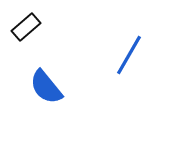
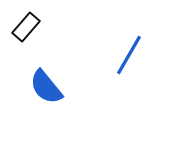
black rectangle: rotated 8 degrees counterclockwise
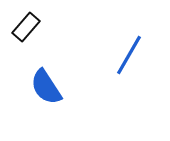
blue semicircle: rotated 6 degrees clockwise
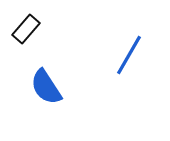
black rectangle: moved 2 px down
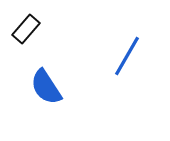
blue line: moved 2 px left, 1 px down
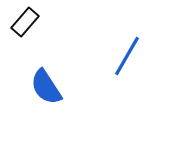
black rectangle: moved 1 px left, 7 px up
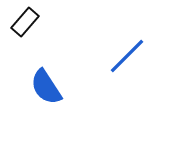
blue line: rotated 15 degrees clockwise
